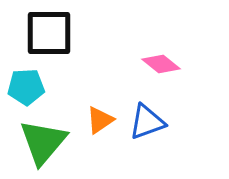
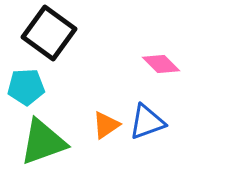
black square: rotated 36 degrees clockwise
pink diamond: rotated 6 degrees clockwise
orange triangle: moved 6 px right, 5 px down
green triangle: rotated 30 degrees clockwise
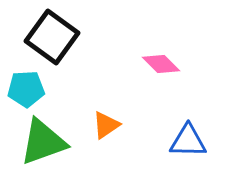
black square: moved 3 px right, 4 px down
cyan pentagon: moved 2 px down
blue triangle: moved 41 px right, 19 px down; rotated 21 degrees clockwise
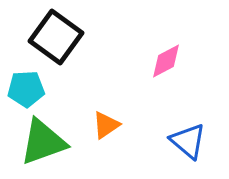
black square: moved 4 px right
pink diamond: moved 5 px right, 3 px up; rotated 72 degrees counterclockwise
blue triangle: rotated 39 degrees clockwise
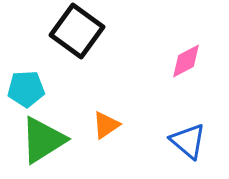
black square: moved 21 px right, 6 px up
pink diamond: moved 20 px right
green triangle: moved 2 px up; rotated 12 degrees counterclockwise
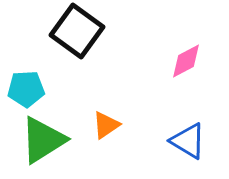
blue triangle: rotated 9 degrees counterclockwise
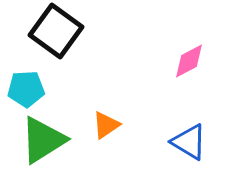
black square: moved 21 px left
pink diamond: moved 3 px right
blue triangle: moved 1 px right, 1 px down
